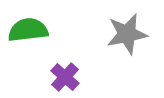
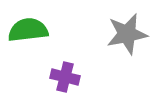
purple cross: rotated 28 degrees counterclockwise
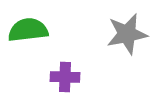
purple cross: rotated 12 degrees counterclockwise
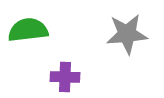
gray star: rotated 6 degrees clockwise
